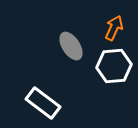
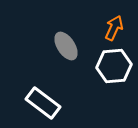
gray ellipse: moved 5 px left
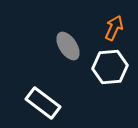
gray ellipse: moved 2 px right
white hexagon: moved 4 px left, 1 px down
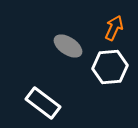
gray ellipse: rotated 24 degrees counterclockwise
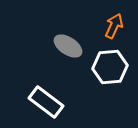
orange arrow: moved 2 px up
white rectangle: moved 3 px right, 1 px up
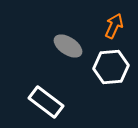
white hexagon: moved 1 px right
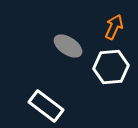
orange arrow: moved 1 px down
white rectangle: moved 4 px down
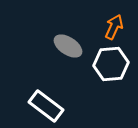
white hexagon: moved 3 px up
